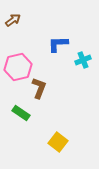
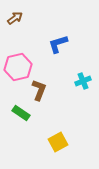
brown arrow: moved 2 px right, 2 px up
blue L-shape: rotated 15 degrees counterclockwise
cyan cross: moved 21 px down
brown L-shape: moved 2 px down
yellow square: rotated 24 degrees clockwise
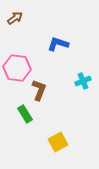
blue L-shape: rotated 35 degrees clockwise
pink hexagon: moved 1 px left, 1 px down; rotated 20 degrees clockwise
green rectangle: moved 4 px right, 1 px down; rotated 24 degrees clockwise
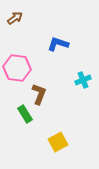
cyan cross: moved 1 px up
brown L-shape: moved 4 px down
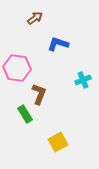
brown arrow: moved 20 px right
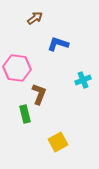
green rectangle: rotated 18 degrees clockwise
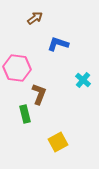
cyan cross: rotated 28 degrees counterclockwise
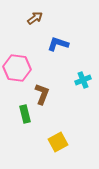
cyan cross: rotated 28 degrees clockwise
brown L-shape: moved 3 px right
